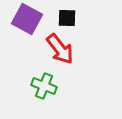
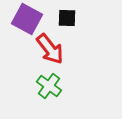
red arrow: moved 10 px left
green cross: moved 5 px right; rotated 15 degrees clockwise
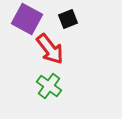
black square: moved 1 px right, 1 px down; rotated 24 degrees counterclockwise
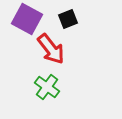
red arrow: moved 1 px right
green cross: moved 2 px left, 1 px down
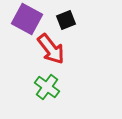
black square: moved 2 px left, 1 px down
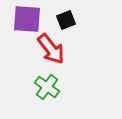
purple square: rotated 24 degrees counterclockwise
